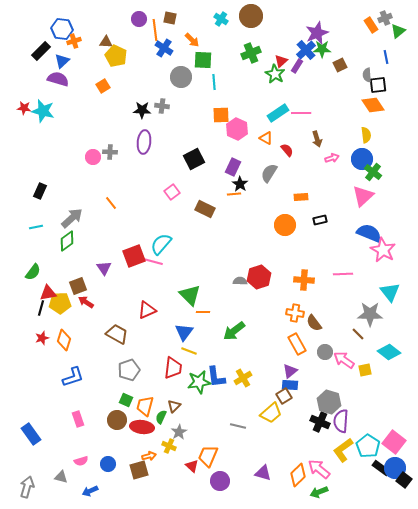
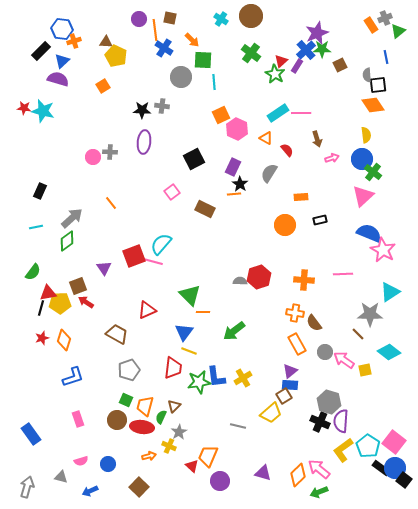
green cross at (251, 53): rotated 30 degrees counterclockwise
orange square at (221, 115): rotated 24 degrees counterclockwise
cyan triangle at (390, 292): rotated 35 degrees clockwise
brown square at (139, 470): moved 17 px down; rotated 30 degrees counterclockwise
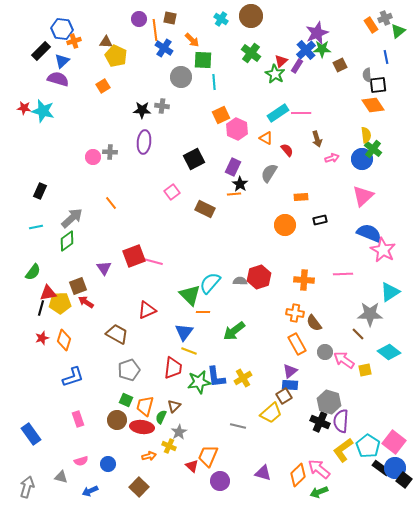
green cross at (373, 172): moved 23 px up
cyan semicircle at (161, 244): moved 49 px right, 39 px down
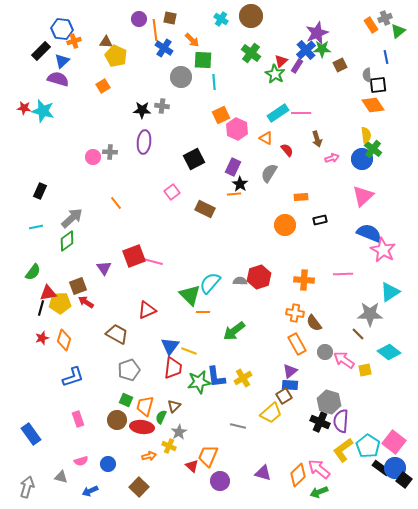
orange line at (111, 203): moved 5 px right
blue triangle at (184, 332): moved 14 px left, 14 px down
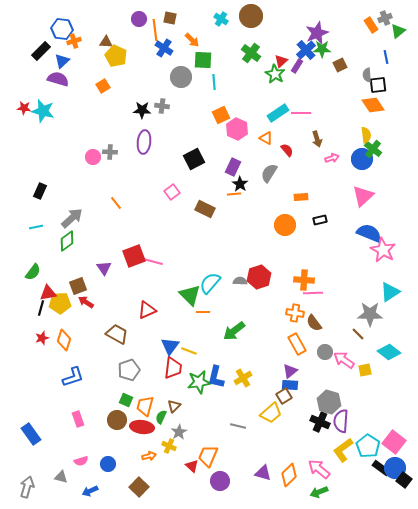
pink line at (343, 274): moved 30 px left, 19 px down
blue L-shape at (216, 377): rotated 20 degrees clockwise
orange diamond at (298, 475): moved 9 px left
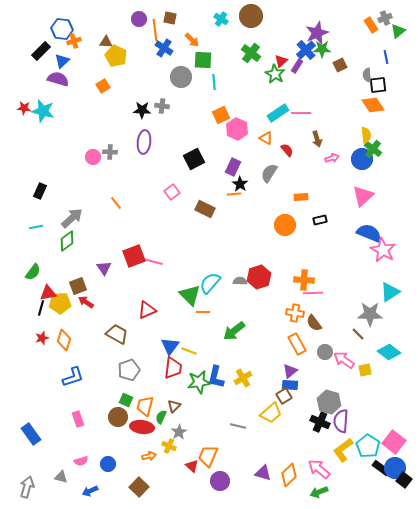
brown circle at (117, 420): moved 1 px right, 3 px up
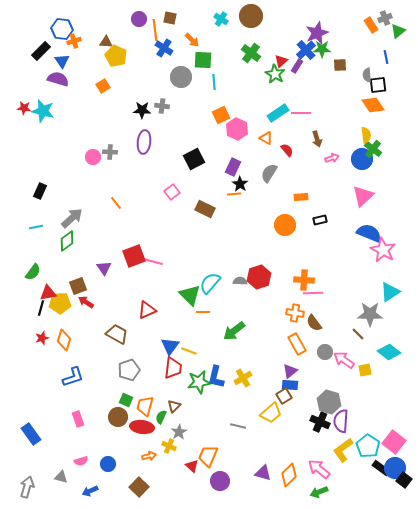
blue triangle at (62, 61): rotated 21 degrees counterclockwise
brown square at (340, 65): rotated 24 degrees clockwise
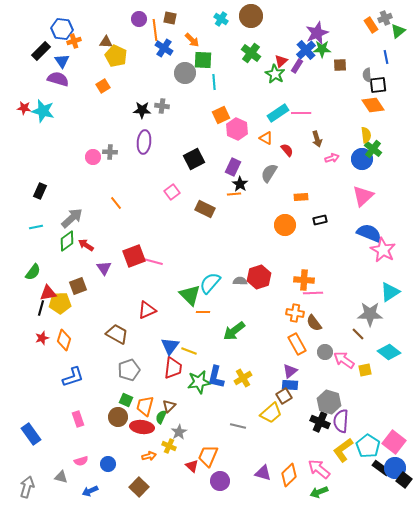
gray circle at (181, 77): moved 4 px right, 4 px up
red arrow at (86, 302): moved 57 px up
brown triangle at (174, 406): moved 5 px left
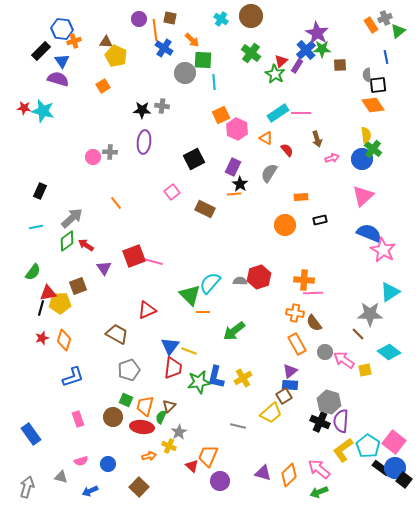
purple star at (317, 33): rotated 20 degrees counterclockwise
brown circle at (118, 417): moved 5 px left
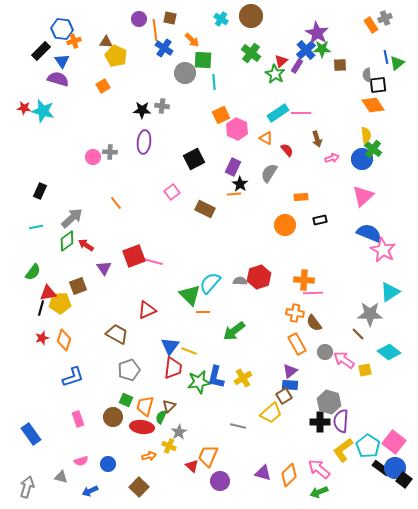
green triangle at (398, 31): moved 1 px left, 32 px down
black cross at (320, 422): rotated 24 degrees counterclockwise
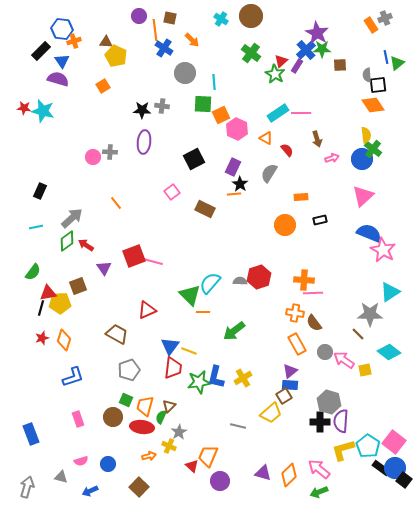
purple circle at (139, 19): moved 3 px up
green square at (203, 60): moved 44 px down
blue rectangle at (31, 434): rotated 15 degrees clockwise
yellow L-shape at (343, 450): rotated 20 degrees clockwise
